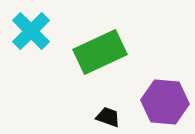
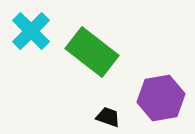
green rectangle: moved 8 px left; rotated 63 degrees clockwise
purple hexagon: moved 4 px left, 4 px up; rotated 15 degrees counterclockwise
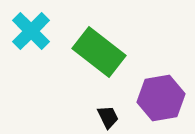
green rectangle: moved 7 px right
black trapezoid: rotated 45 degrees clockwise
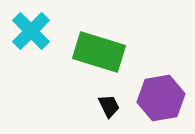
green rectangle: rotated 21 degrees counterclockwise
black trapezoid: moved 1 px right, 11 px up
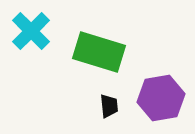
black trapezoid: rotated 20 degrees clockwise
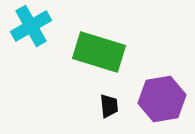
cyan cross: moved 5 px up; rotated 15 degrees clockwise
purple hexagon: moved 1 px right, 1 px down
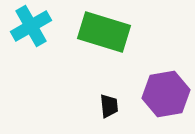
green rectangle: moved 5 px right, 20 px up
purple hexagon: moved 4 px right, 5 px up
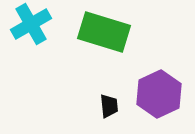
cyan cross: moved 2 px up
purple hexagon: moved 7 px left; rotated 15 degrees counterclockwise
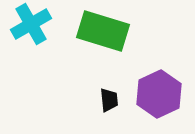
green rectangle: moved 1 px left, 1 px up
black trapezoid: moved 6 px up
